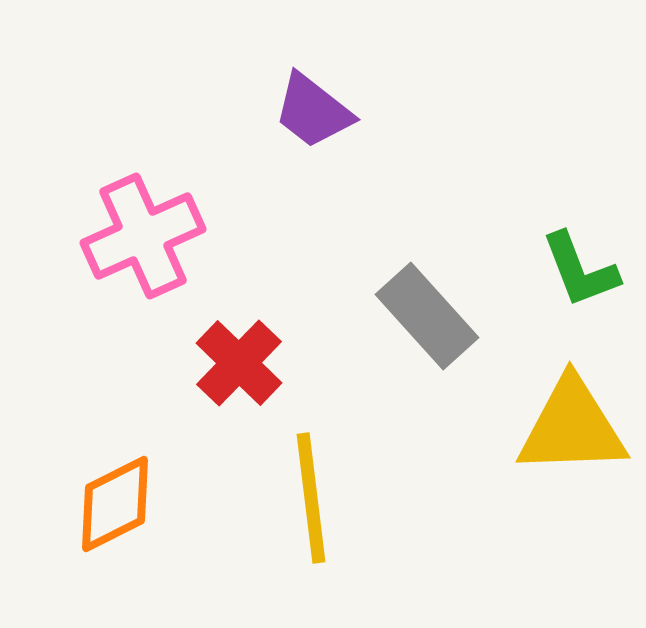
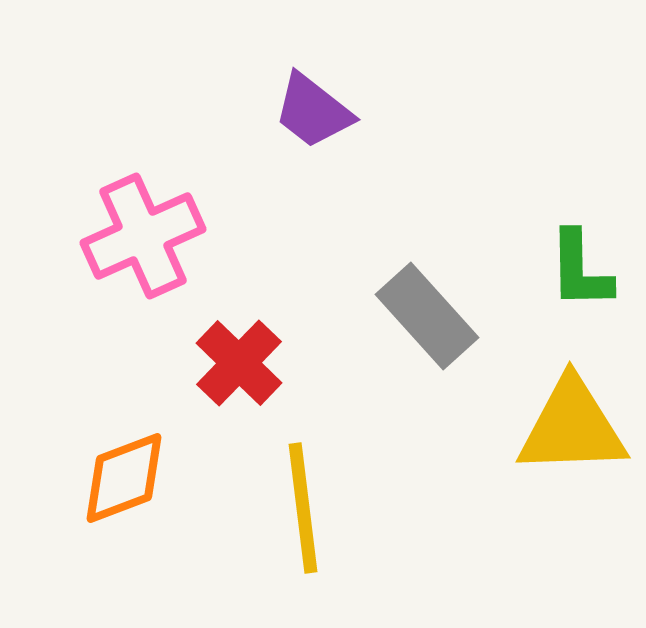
green L-shape: rotated 20 degrees clockwise
yellow line: moved 8 px left, 10 px down
orange diamond: moved 9 px right, 26 px up; rotated 6 degrees clockwise
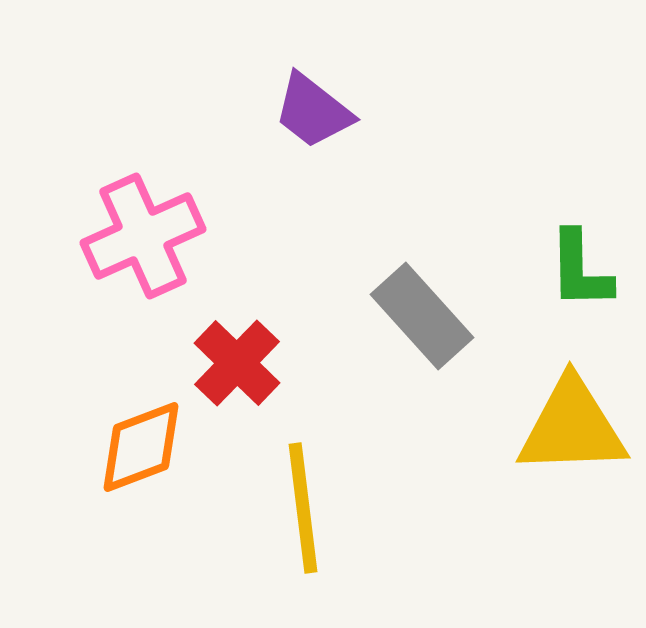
gray rectangle: moved 5 px left
red cross: moved 2 px left
orange diamond: moved 17 px right, 31 px up
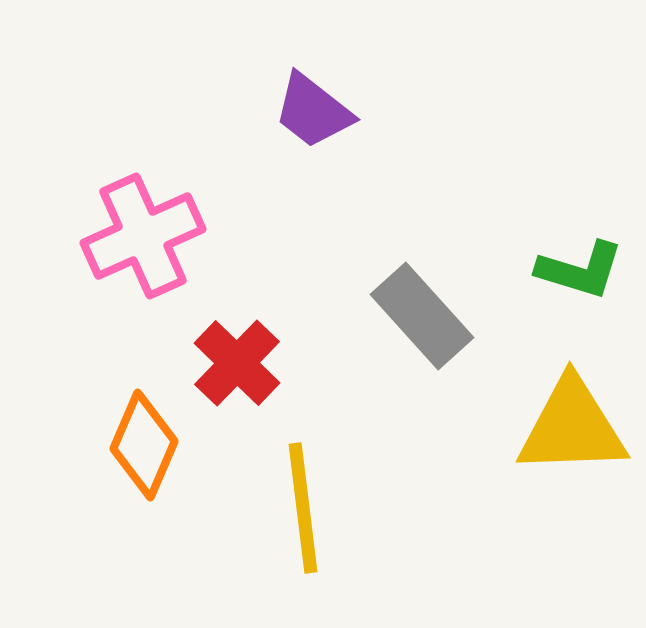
green L-shape: rotated 72 degrees counterclockwise
orange diamond: moved 3 px right, 2 px up; rotated 46 degrees counterclockwise
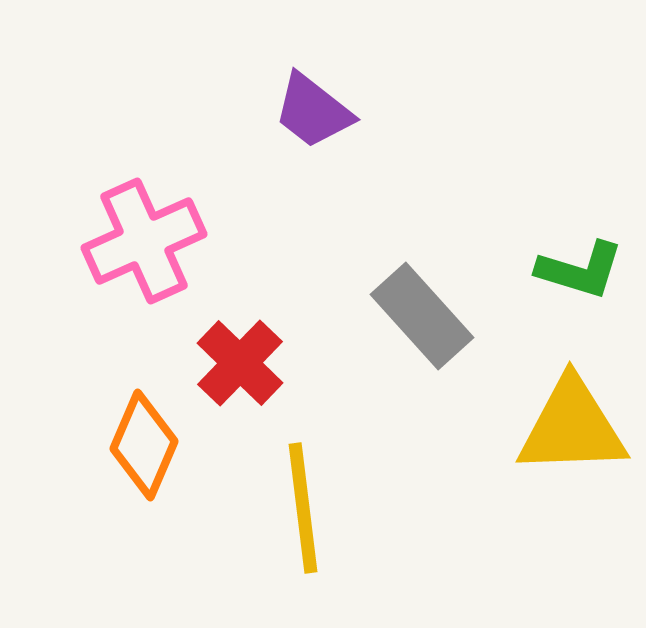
pink cross: moved 1 px right, 5 px down
red cross: moved 3 px right
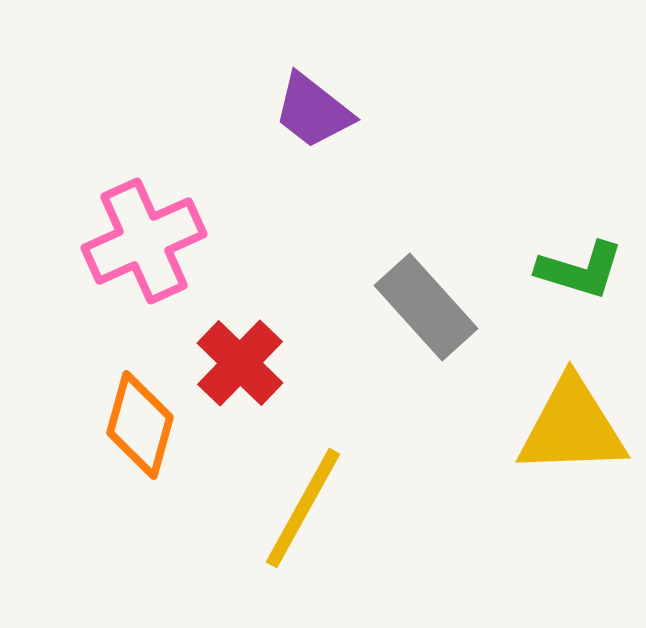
gray rectangle: moved 4 px right, 9 px up
orange diamond: moved 4 px left, 20 px up; rotated 8 degrees counterclockwise
yellow line: rotated 36 degrees clockwise
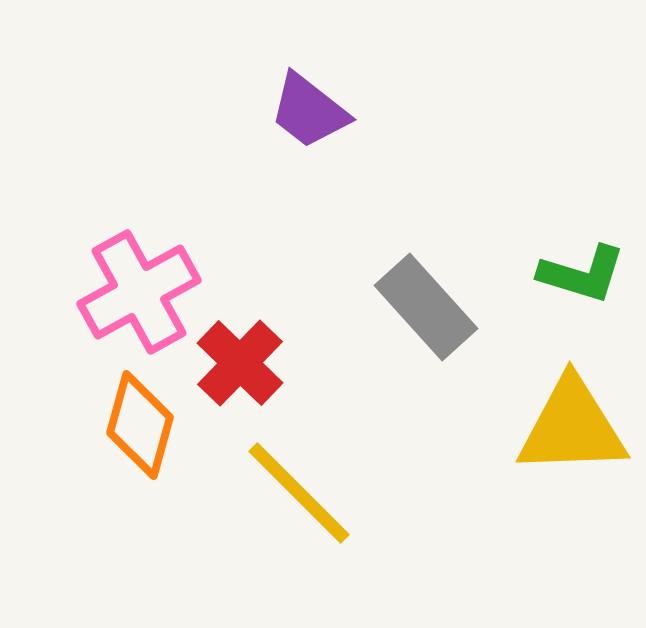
purple trapezoid: moved 4 px left
pink cross: moved 5 px left, 51 px down; rotated 5 degrees counterclockwise
green L-shape: moved 2 px right, 4 px down
yellow line: moved 4 px left, 15 px up; rotated 74 degrees counterclockwise
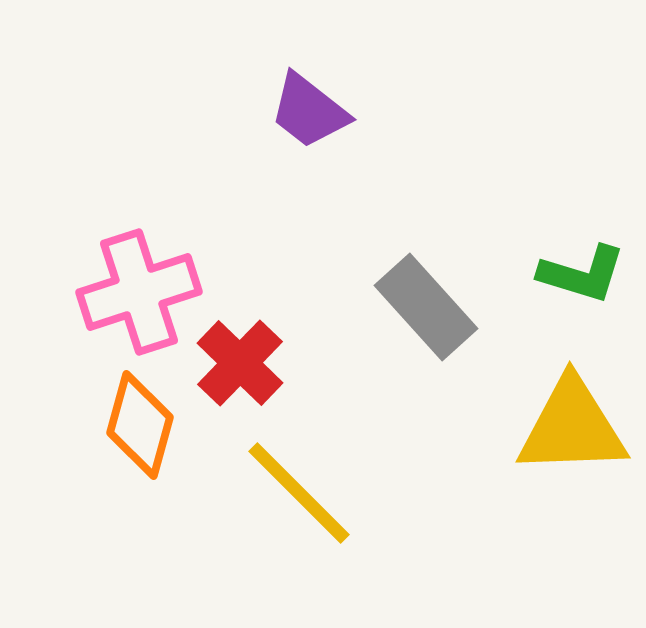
pink cross: rotated 11 degrees clockwise
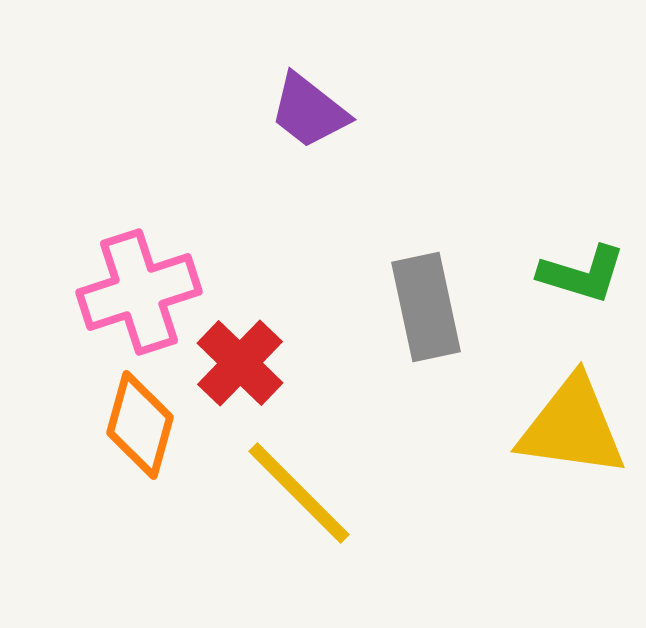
gray rectangle: rotated 30 degrees clockwise
yellow triangle: rotated 10 degrees clockwise
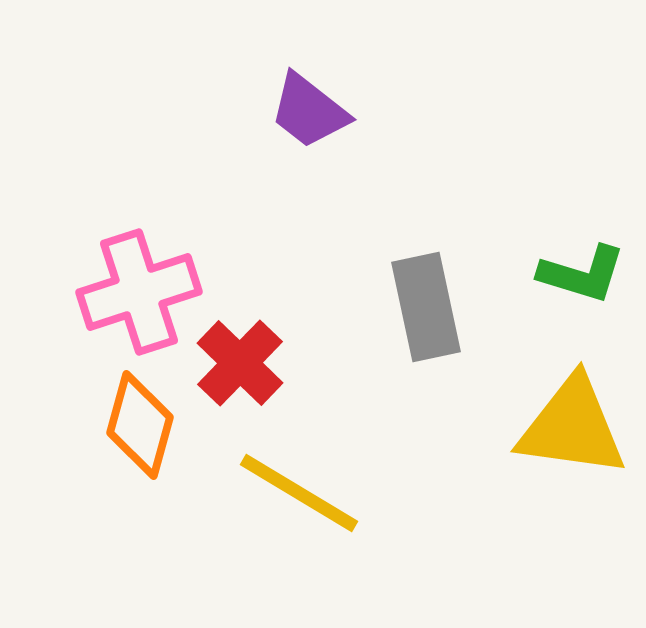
yellow line: rotated 14 degrees counterclockwise
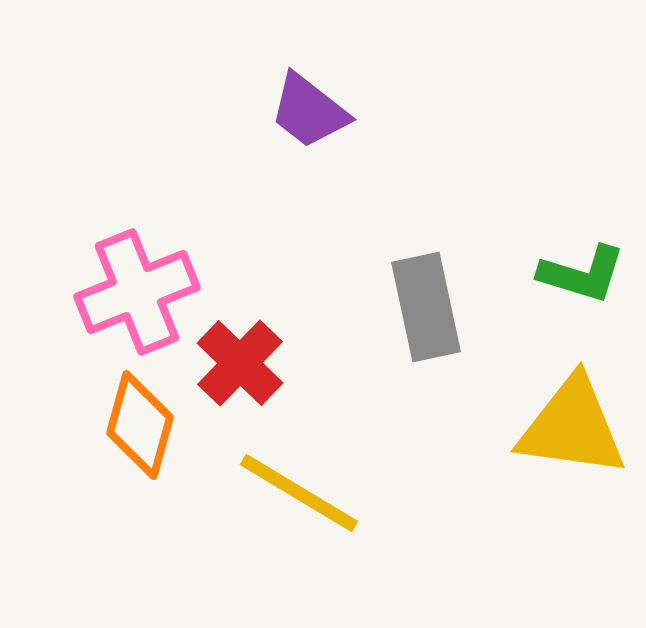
pink cross: moved 2 px left; rotated 4 degrees counterclockwise
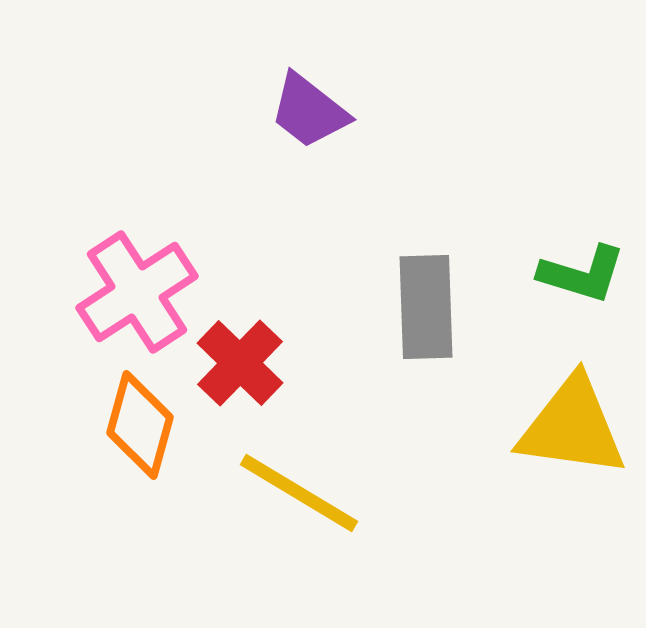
pink cross: rotated 11 degrees counterclockwise
gray rectangle: rotated 10 degrees clockwise
